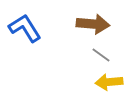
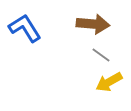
yellow arrow: rotated 24 degrees counterclockwise
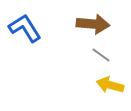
yellow arrow: moved 1 px right, 3 px down; rotated 44 degrees clockwise
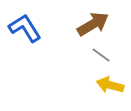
brown arrow: rotated 36 degrees counterclockwise
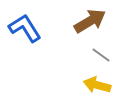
brown arrow: moved 3 px left, 3 px up
yellow arrow: moved 13 px left
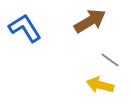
gray line: moved 9 px right, 5 px down
yellow arrow: moved 3 px right
